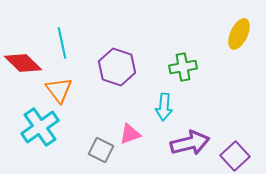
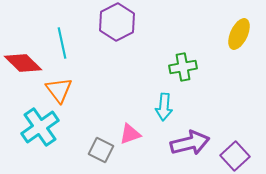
purple hexagon: moved 45 px up; rotated 15 degrees clockwise
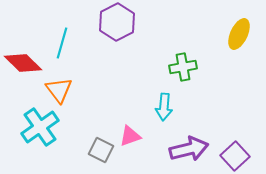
cyan line: rotated 28 degrees clockwise
pink triangle: moved 2 px down
purple arrow: moved 1 px left, 6 px down
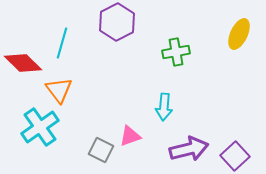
green cross: moved 7 px left, 15 px up
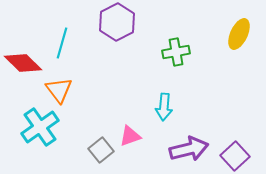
gray square: rotated 25 degrees clockwise
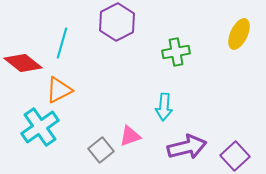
red diamond: rotated 6 degrees counterclockwise
orange triangle: rotated 40 degrees clockwise
purple arrow: moved 2 px left, 2 px up
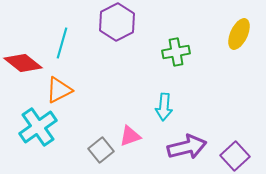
cyan cross: moved 2 px left
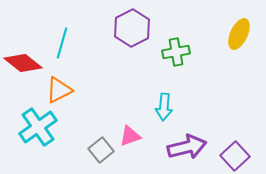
purple hexagon: moved 15 px right, 6 px down
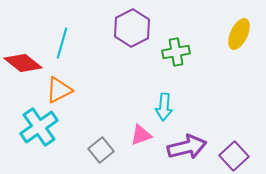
cyan cross: moved 1 px right
pink triangle: moved 11 px right, 1 px up
purple square: moved 1 px left
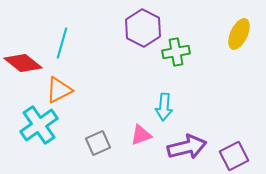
purple hexagon: moved 11 px right; rotated 6 degrees counterclockwise
cyan cross: moved 2 px up
gray square: moved 3 px left, 7 px up; rotated 15 degrees clockwise
purple square: rotated 16 degrees clockwise
